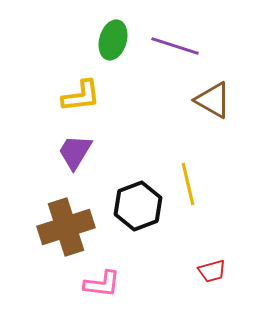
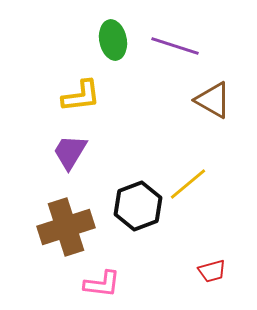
green ellipse: rotated 27 degrees counterclockwise
purple trapezoid: moved 5 px left
yellow line: rotated 63 degrees clockwise
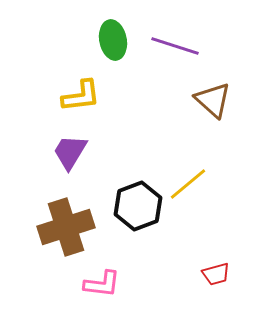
brown triangle: rotated 12 degrees clockwise
red trapezoid: moved 4 px right, 3 px down
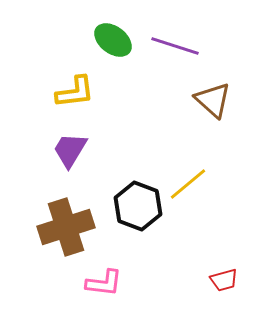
green ellipse: rotated 42 degrees counterclockwise
yellow L-shape: moved 6 px left, 4 px up
purple trapezoid: moved 2 px up
black hexagon: rotated 18 degrees counterclockwise
red trapezoid: moved 8 px right, 6 px down
pink L-shape: moved 2 px right, 1 px up
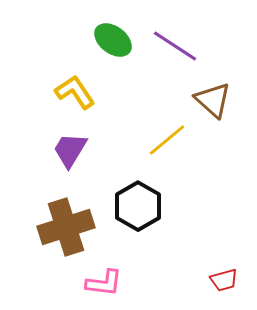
purple line: rotated 15 degrees clockwise
yellow L-shape: rotated 117 degrees counterclockwise
yellow line: moved 21 px left, 44 px up
black hexagon: rotated 9 degrees clockwise
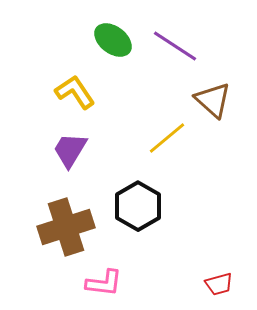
yellow line: moved 2 px up
red trapezoid: moved 5 px left, 4 px down
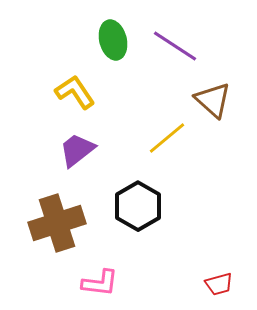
green ellipse: rotated 39 degrees clockwise
purple trapezoid: moved 7 px right; rotated 21 degrees clockwise
brown cross: moved 9 px left, 4 px up
pink L-shape: moved 4 px left
